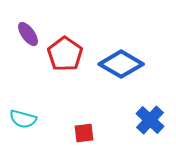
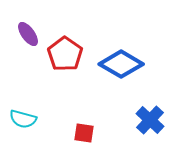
red square: rotated 15 degrees clockwise
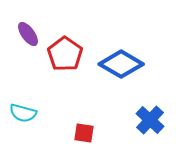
cyan semicircle: moved 6 px up
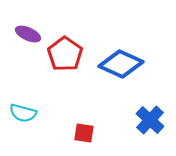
purple ellipse: rotated 30 degrees counterclockwise
blue diamond: rotated 6 degrees counterclockwise
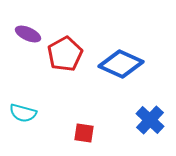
red pentagon: rotated 8 degrees clockwise
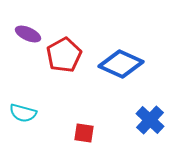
red pentagon: moved 1 px left, 1 px down
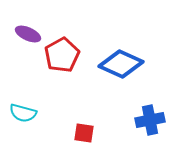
red pentagon: moved 2 px left
blue cross: rotated 36 degrees clockwise
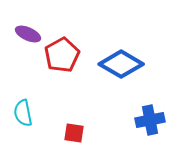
blue diamond: rotated 6 degrees clockwise
cyan semicircle: rotated 64 degrees clockwise
red square: moved 10 px left
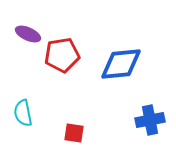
red pentagon: rotated 20 degrees clockwise
blue diamond: rotated 36 degrees counterclockwise
